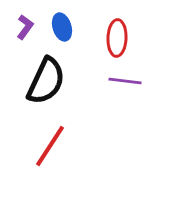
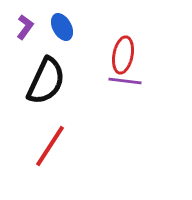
blue ellipse: rotated 12 degrees counterclockwise
red ellipse: moved 6 px right, 17 px down; rotated 9 degrees clockwise
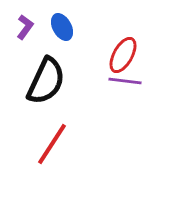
red ellipse: rotated 18 degrees clockwise
red line: moved 2 px right, 2 px up
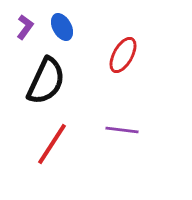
purple line: moved 3 px left, 49 px down
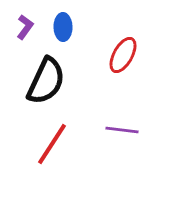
blue ellipse: moved 1 px right; rotated 28 degrees clockwise
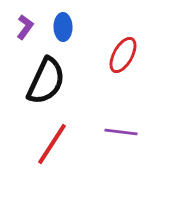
purple line: moved 1 px left, 2 px down
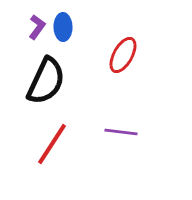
purple L-shape: moved 12 px right
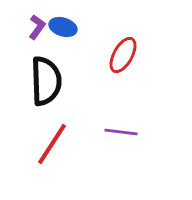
blue ellipse: rotated 72 degrees counterclockwise
black semicircle: rotated 27 degrees counterclockwise
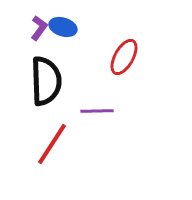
purple L-shape: moved 2 px right, 1 px down
red ellipse: moved 1 px right, 2 px down
purple line: moved 24 px left, 21 px up; rotated 8 degrees counterclockwise
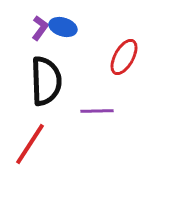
purple L-shape: moved 1 px right
red line: moved 22 px left
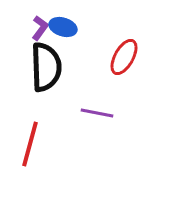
black semicircle: moved 14 px up
purple line: moved 2 px down; rotated 12 degrees clockwise
red line: rotated 18 degrees counterclockwise
